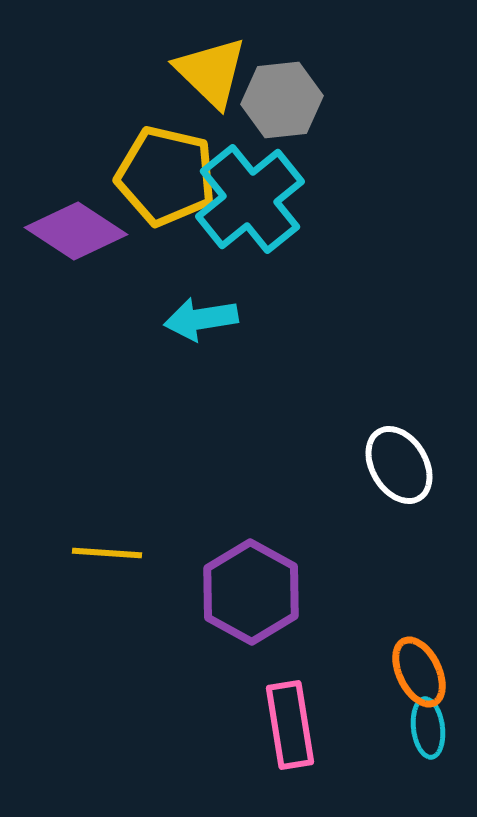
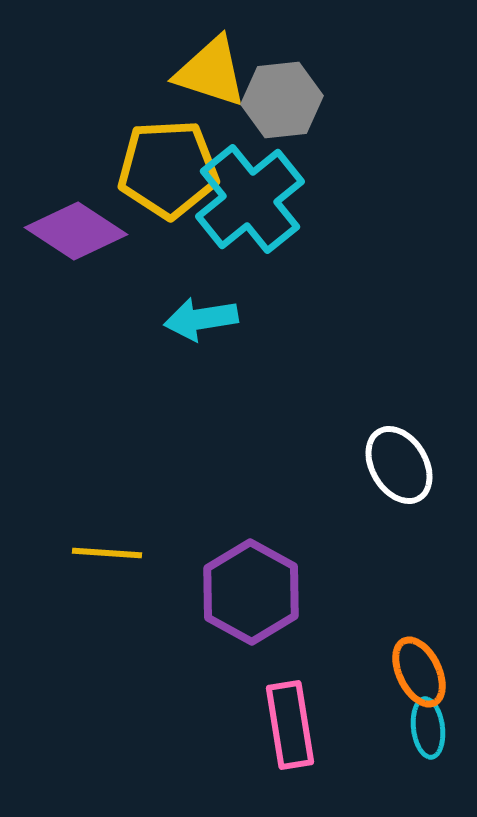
yellow triangle: rotated 26 degrees counterclockwise
yellow pentagon: moved 2 px right, 7 px up; rotated 16 degrees counterclockwise
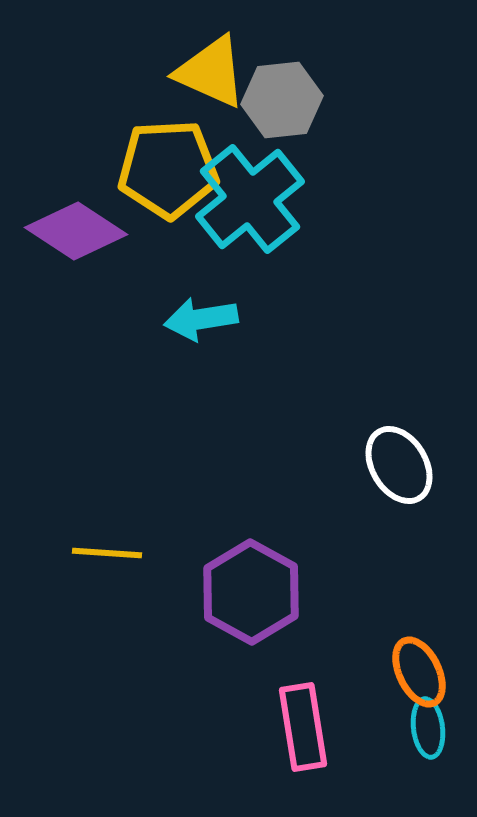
yellow triangle: rotated 6 degrees clockwise
pink rectangle: moved 13 px right, 2 px down
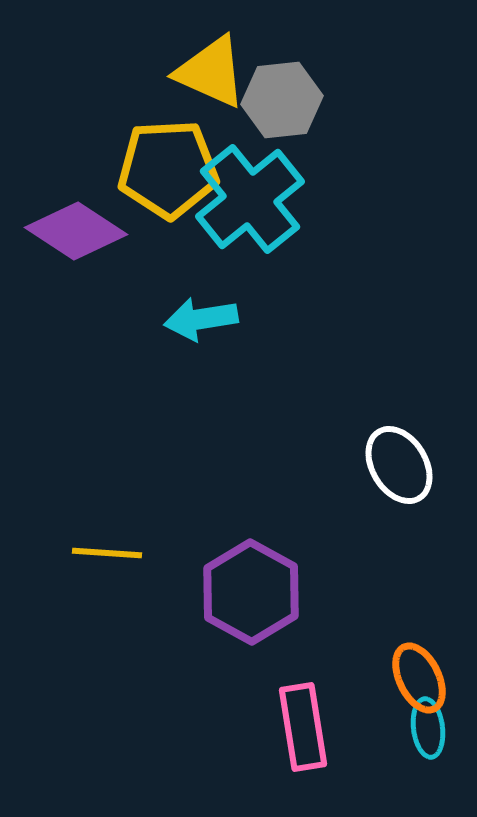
orange ellipse: moved 6 px down
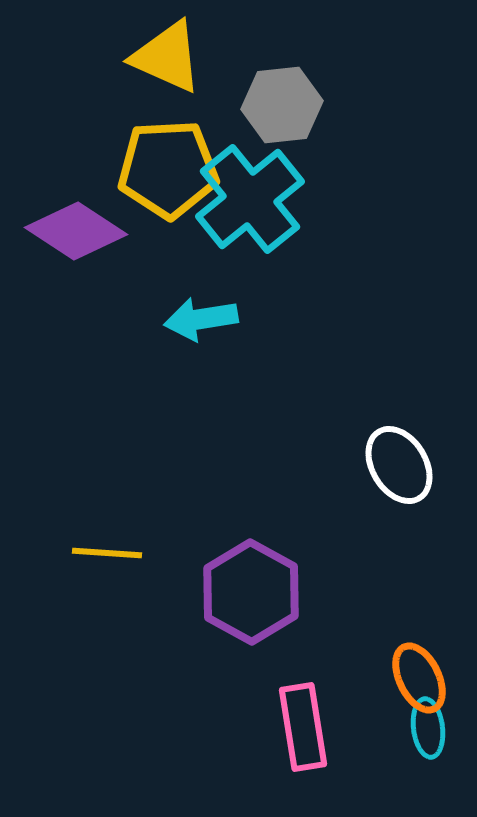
yellow triangle: moved 44 px left, 15 px up
gray hexagon: moved 5 px down
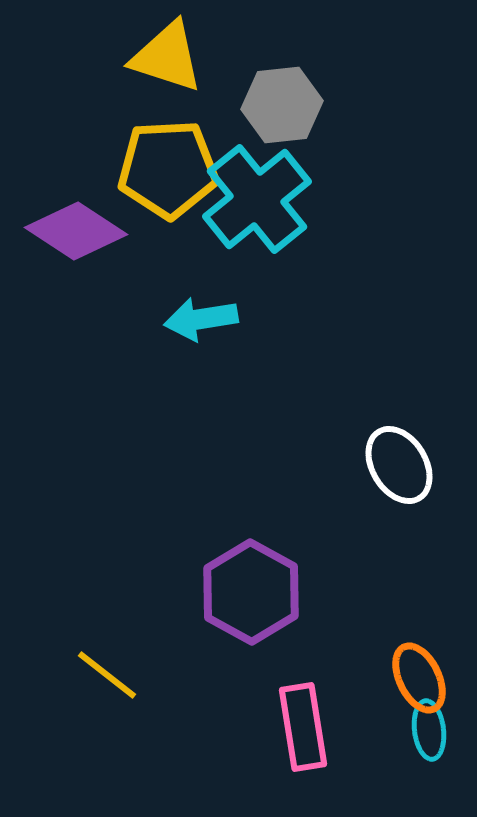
yellow triangle: rotated 6 degrees counterclockwise
cyan cross: moved 7 px right
yellow line: moved 122 px down; rotated 34 degrees clockwise
cyan ellipse: moved 1 px right, 2 px down
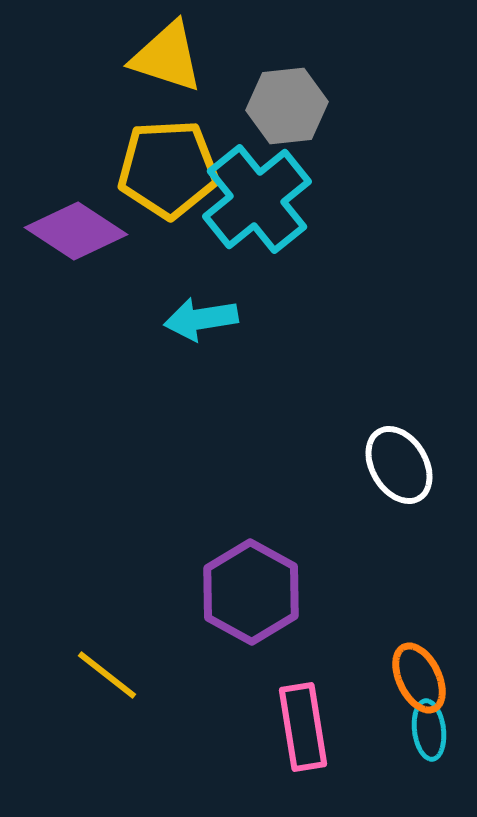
gray hexagon: moved 5 px right, 1 px down
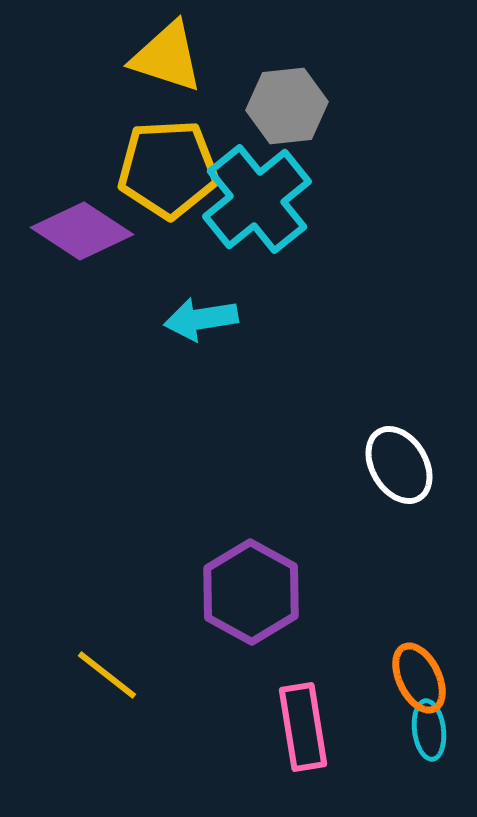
purple diamond: moved 6 px right
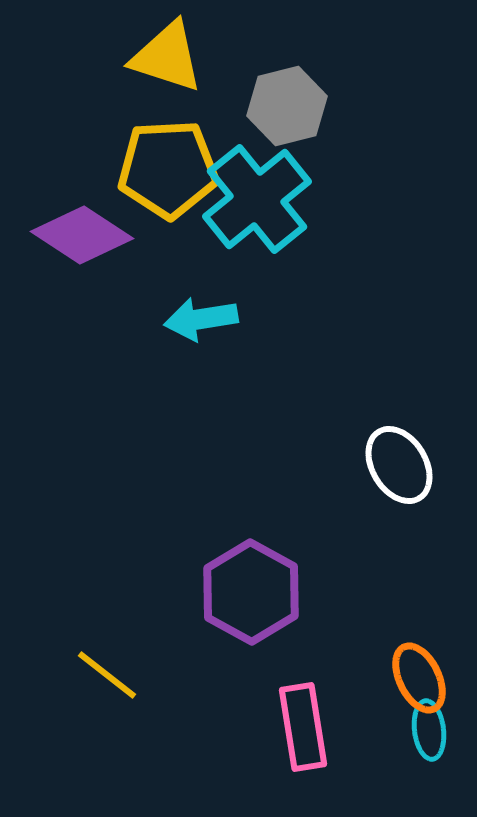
gray hexagon: rotated 8 degrees counterclockwise
purple diamond: moved 4 px down
